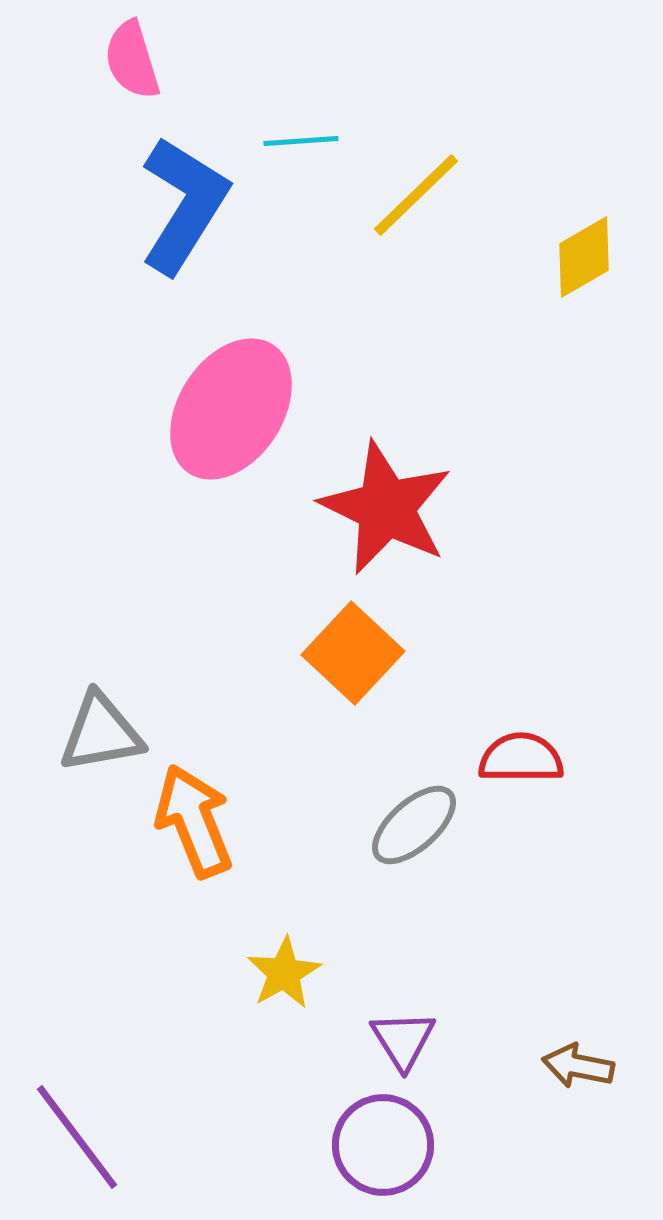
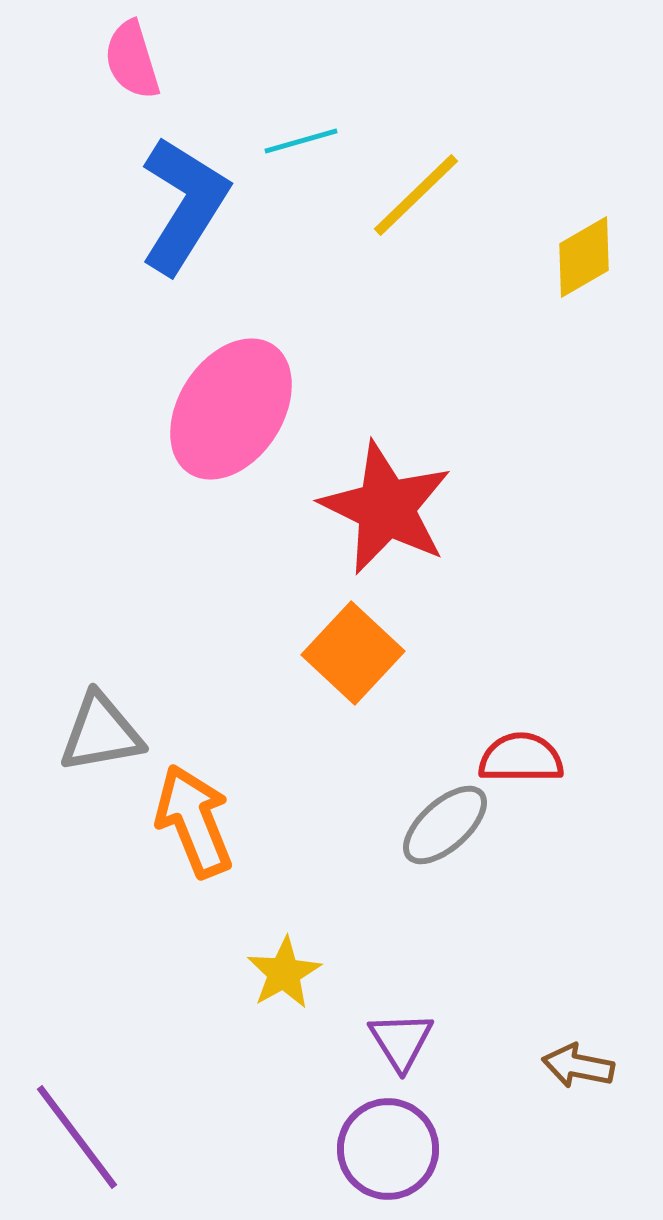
cyan line: rotated 12 degrees counterclockwise
gray ellipse: moved 31 px right
purple triangle: moved 2 px left, 1 px down
purple circle: moved 5 px right, 4 px down
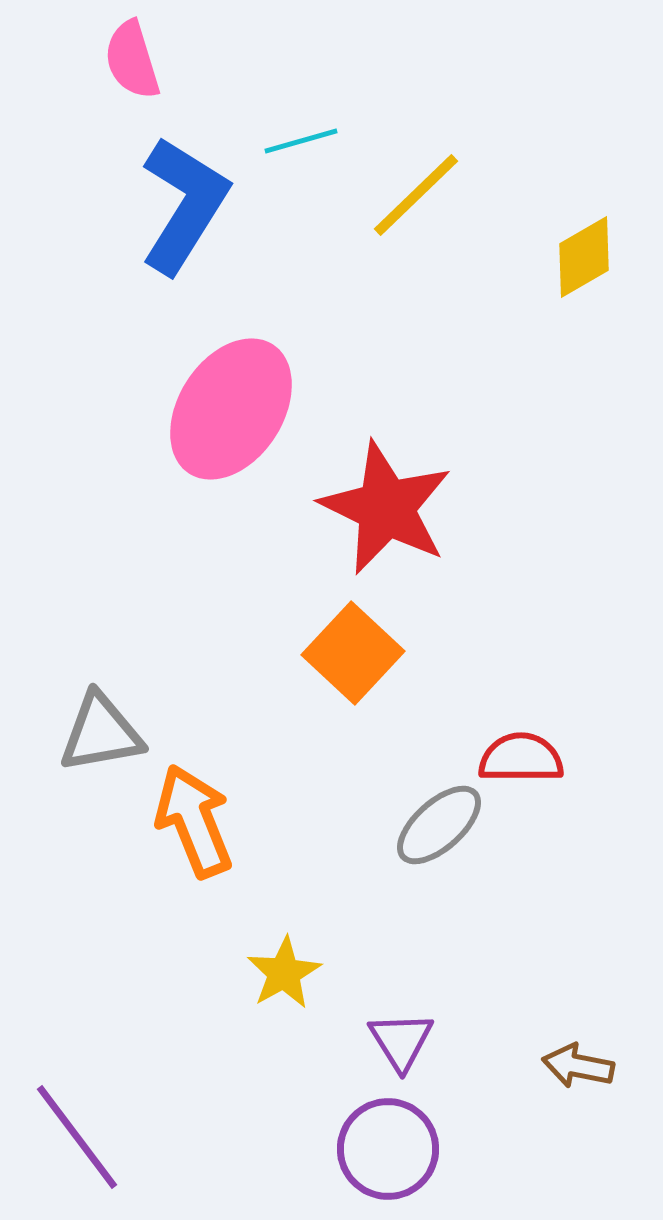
gray ellipse: moved 6 px left
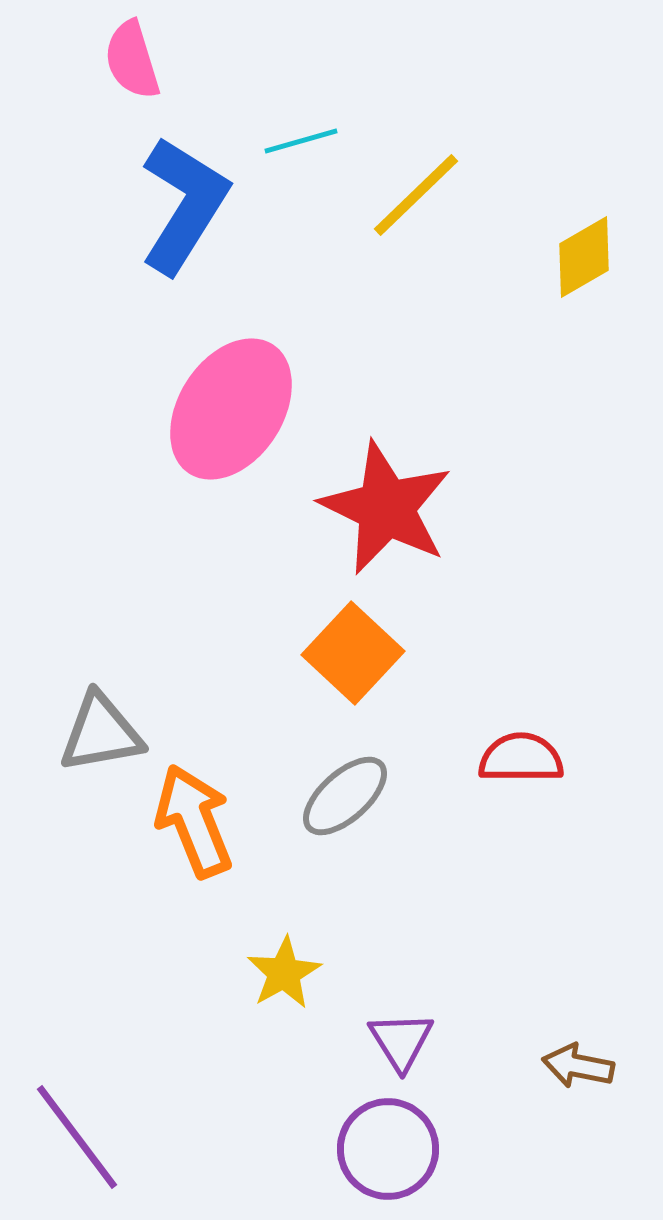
gray ellipse: moved 94 px left, 29 px up
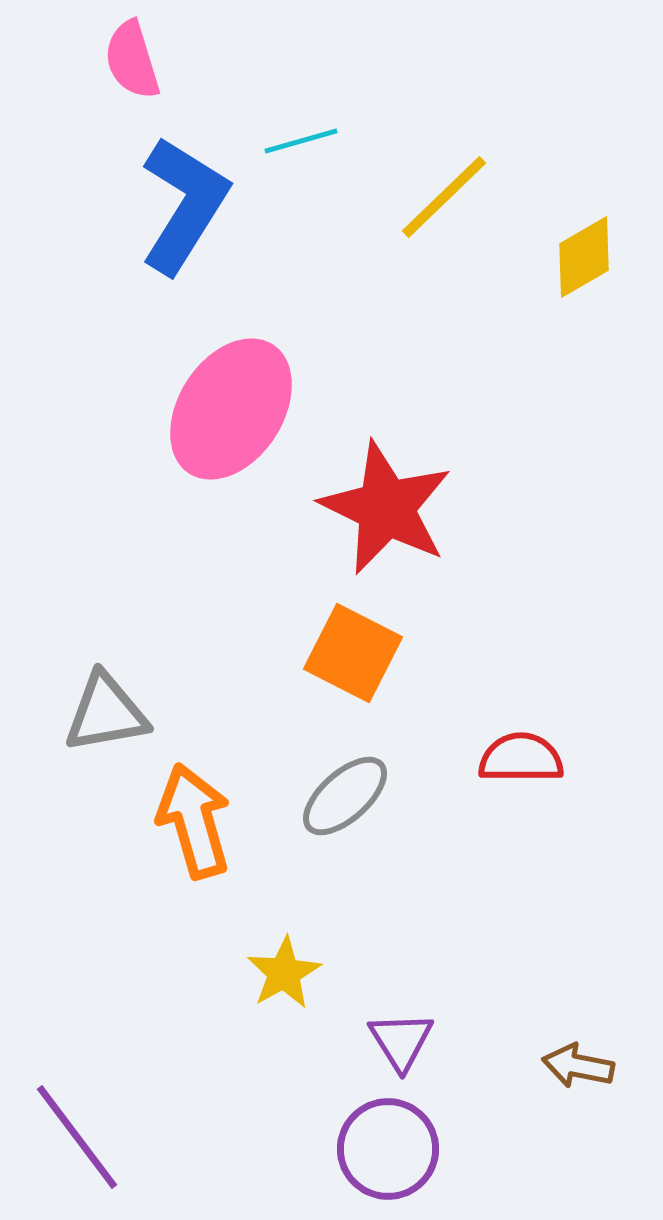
yellow line: moved 28 px right, 2 px down
orange square: rotated 16 degrees counterclockwise
gray triangle: moved 5 px right, 20 px up
orange arrow: rotated 6 degrees clockwise
